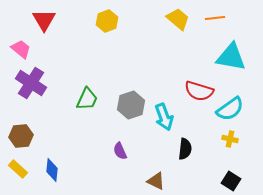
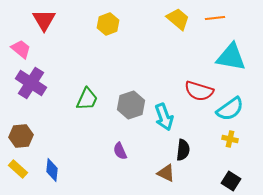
yellow hexagon: moved 1 px right, 3 px down
black semicircle: moved 2 px left, 1 px down
brown triangle: moved 10 px right, 8 px up
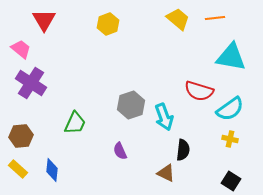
green trapezoid: moved 12 px left, 24 px down
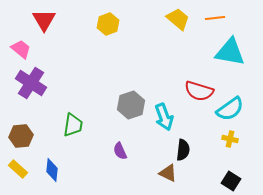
cyan triangle: moved 1 px left, 5 px up
green trapezoid: moved 2 px left, 2 px down; rotated 15 degrees counterclockwise
brown triangle: moved 2 px right
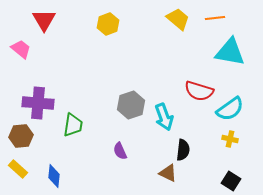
purple cross: moved 7 px right, 20 px down; rotated 28 degrees counterclockwise
blue diamond: moved 2 px right, 6 px down
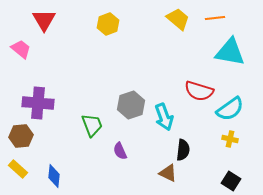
green trapezoid: moved 19 px right; rotated 30 degrees counterclockwise
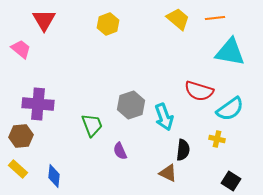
purple cross: moved 1 px down
yellow cross: moved 13 px left
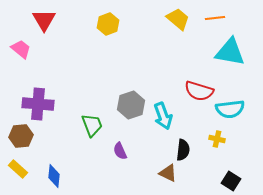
cyan semicircle: rotated 28 degrees clockwise
cyan arrow: moved 1 px left, 1 px up
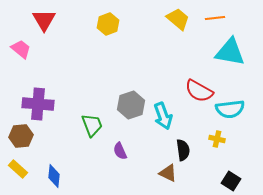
red semicircle: rotated 12 degrees clockwise
black semicircle: rotated 15 degrees counterclockwise
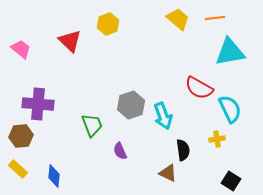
red triangle: moved 26 px right, 21 px down; rotated 15 degrees counterclockwise
cyan triangle: rotated 20 degrees counterclockwise
red semicircle: moved 3 px up
cyan semicircle: rotated 108 degrees counterclockwise
yellow cross: rotated 21 degrees counterclockwise
